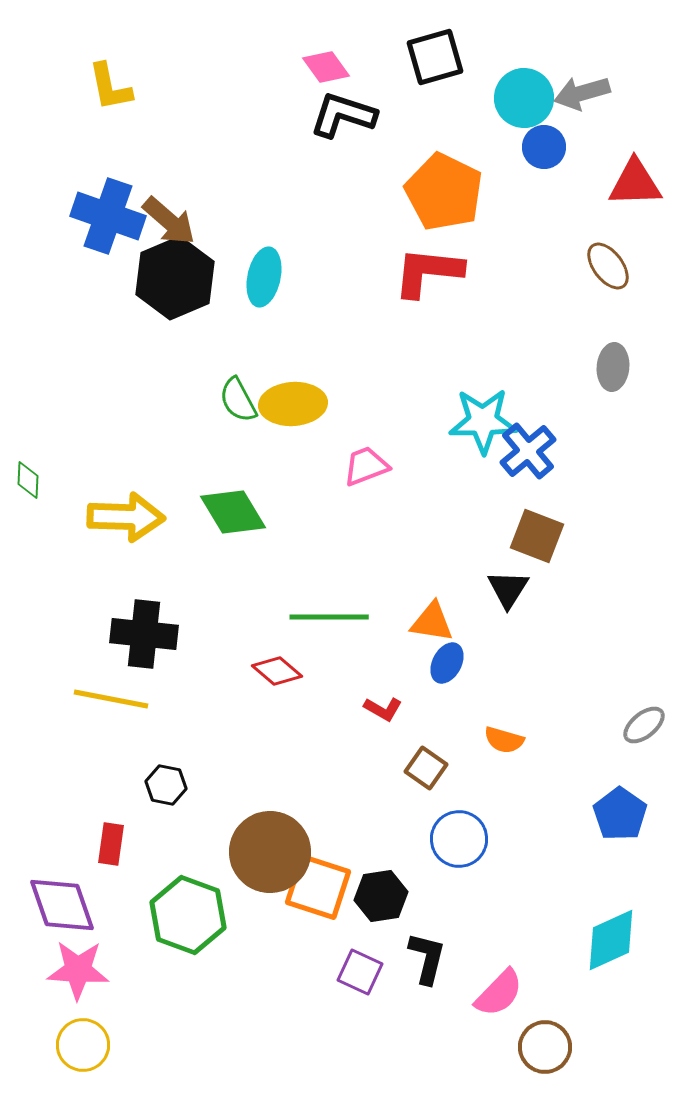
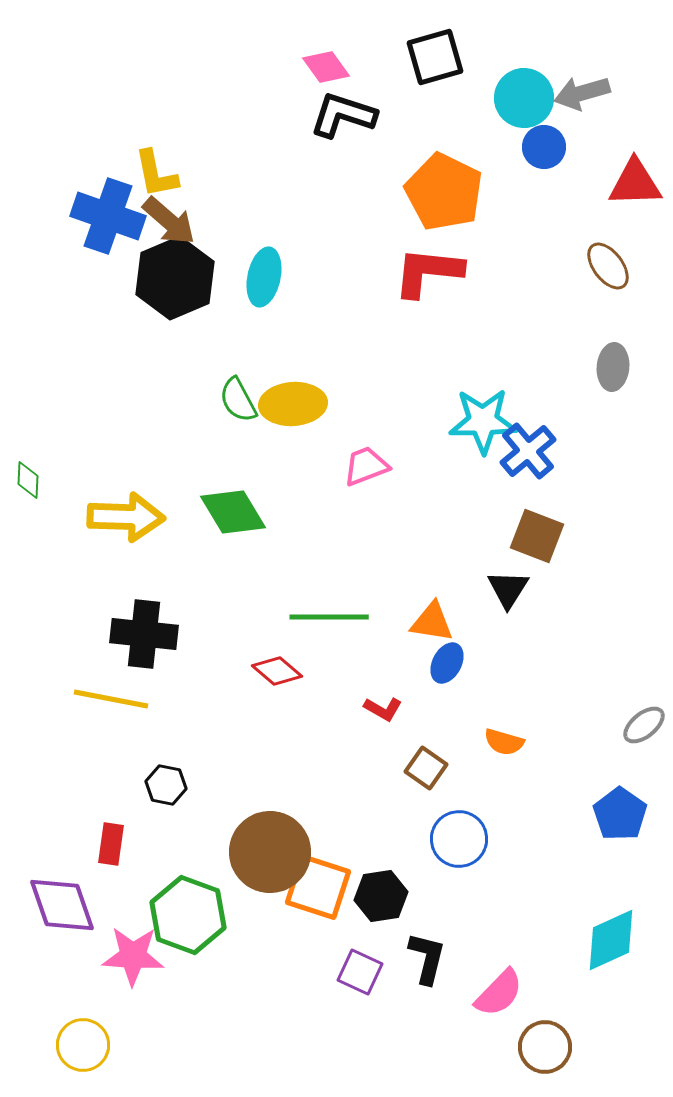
yellow L-shape at (110, 87): moved 46 px right, 87 px down
orange semicircle at (504, 740): moved 2 px down
pink star at (78, 970): moved 55 px right, 14 px up
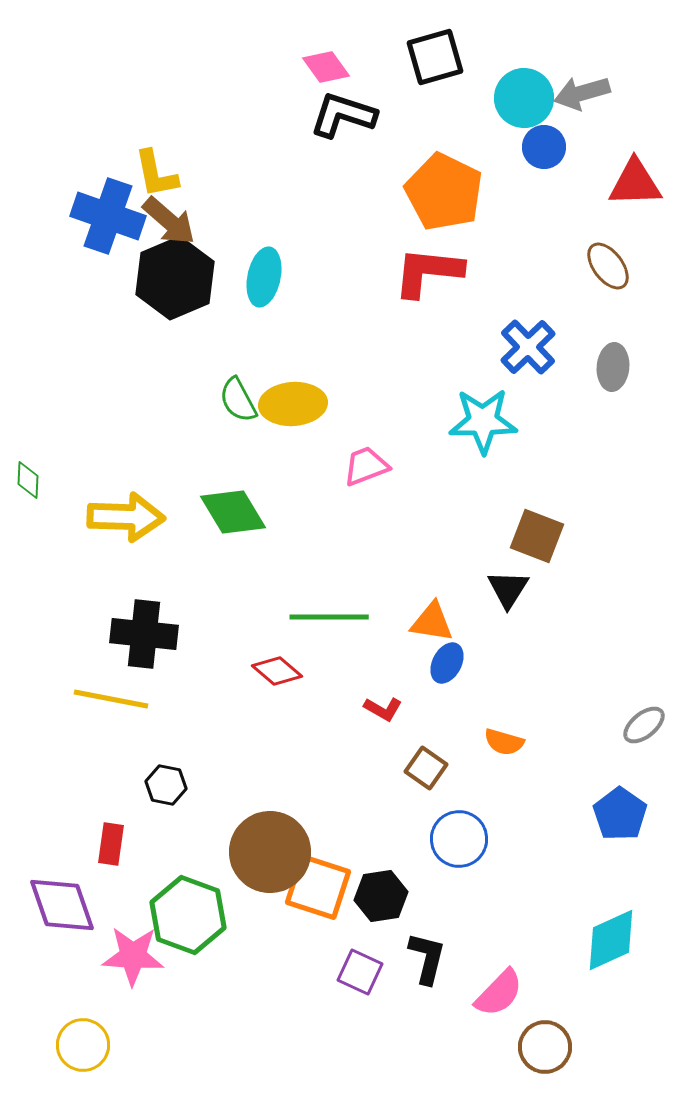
blue cross at (528, 451): moved 104 px up; rotated 4 degrees counterclockwise
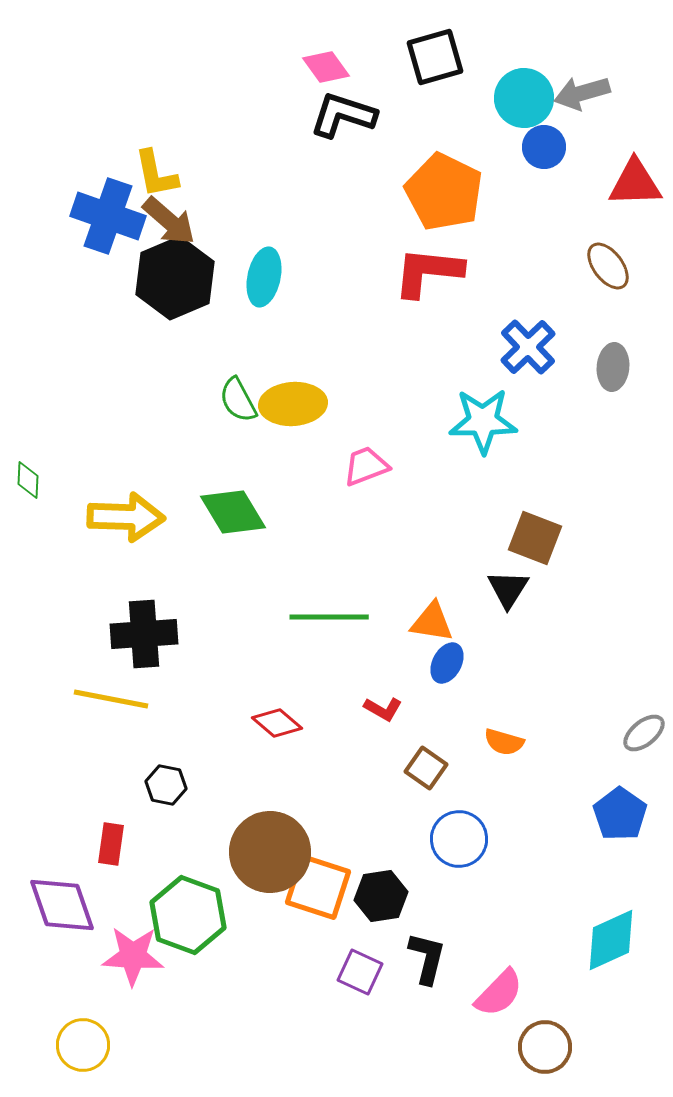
brown square at (537, 536): moved 2 px left, 2 px down
black cross at (144, 634): rotated 10 degrees counterclockwise
red diamond at (277, 671): moved 52 px down
gray ellipse at (644, 725): moved 8 px down
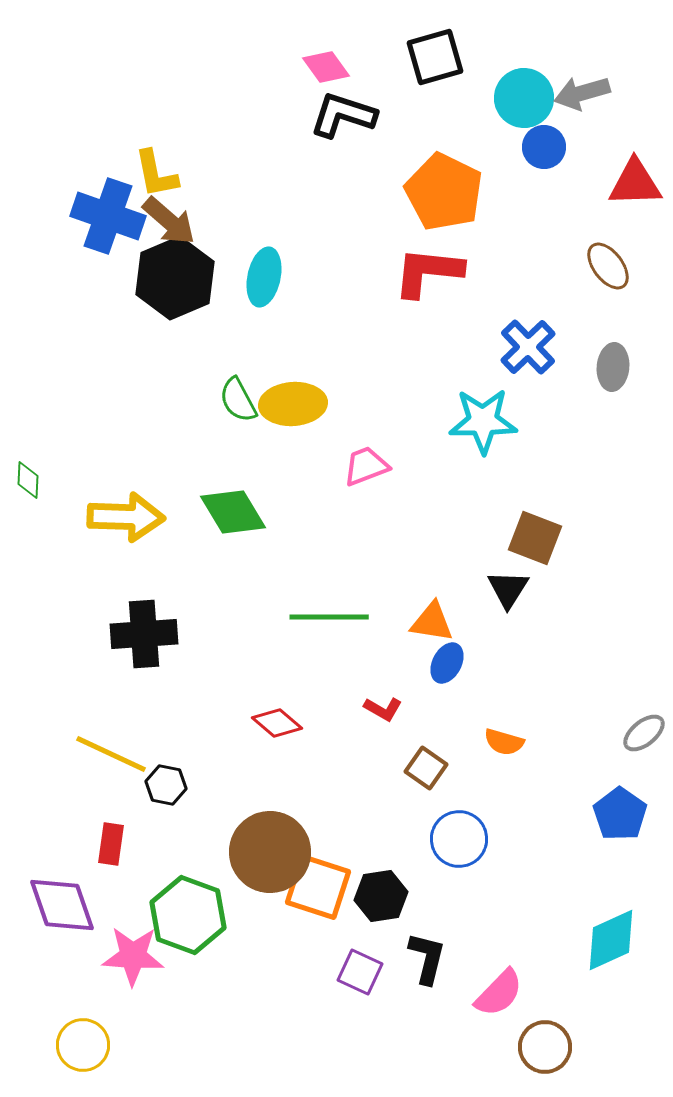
yellow line at (111, 699): moved 55 px down; rotated 14 degrees clockwise
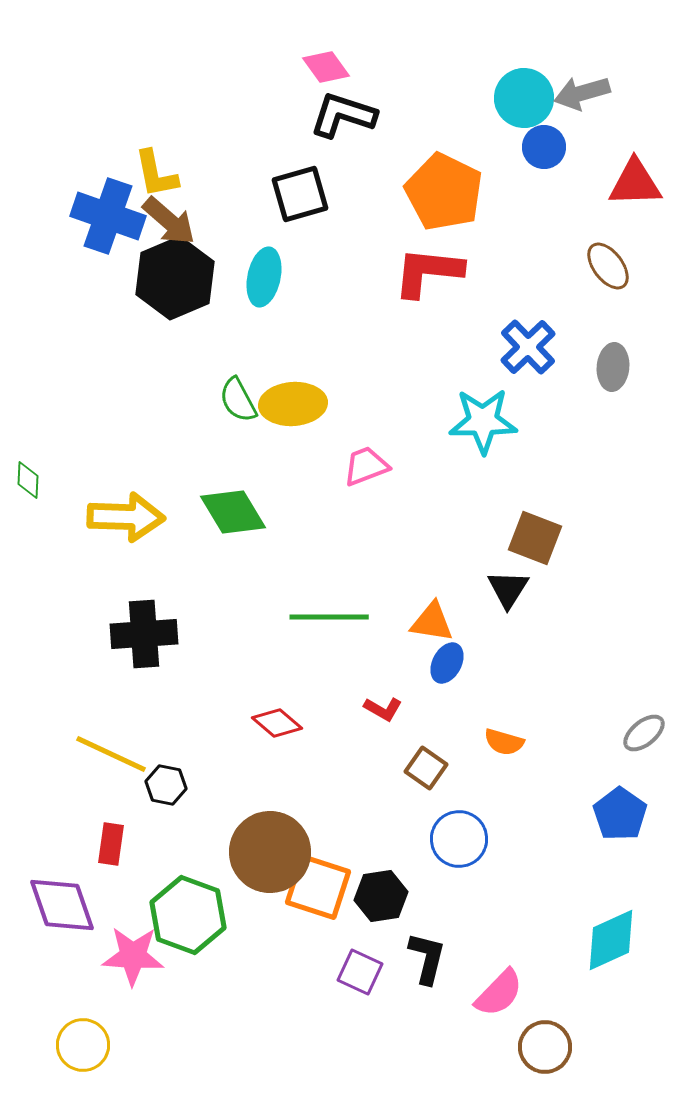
black square at (435, 57): moved 135 px left, 137 px down
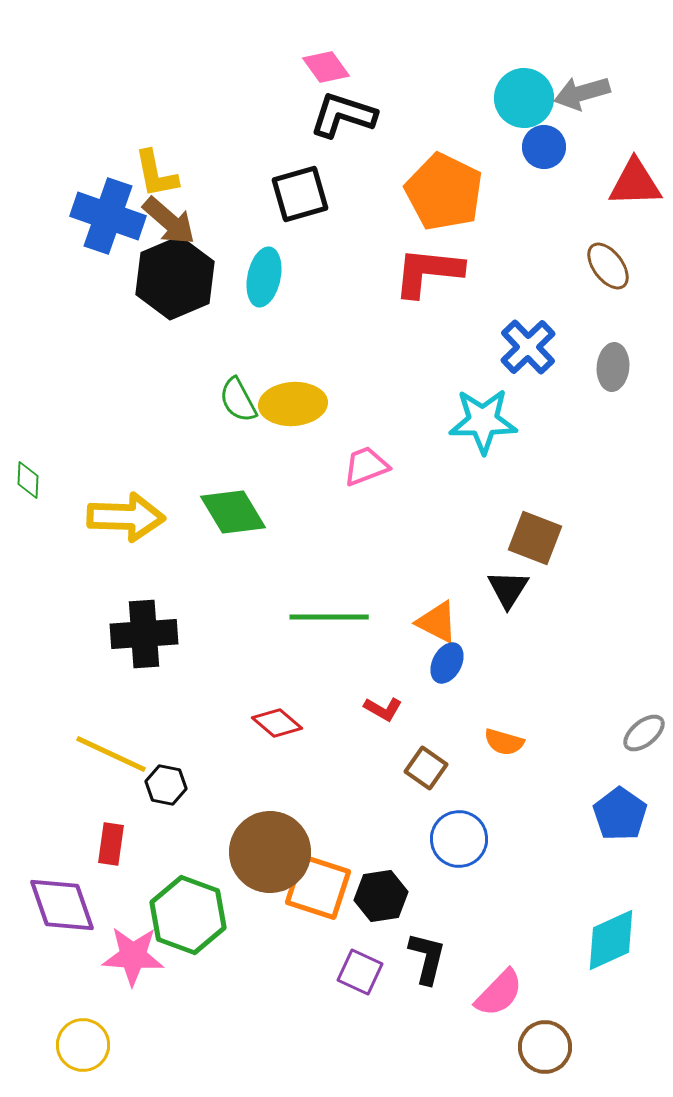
orange triangle at (432, 622): moved 5 px right; rotated 18 degrees clockwise
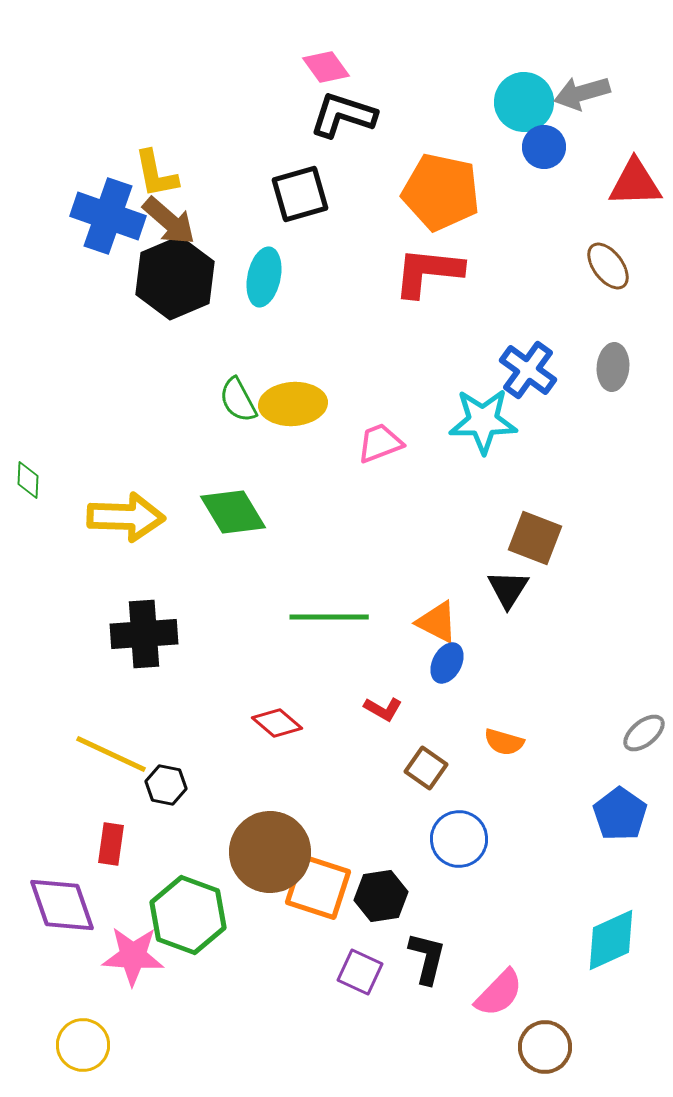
cyan circle at (524, 98): moved 4 px down
orange pentagon at (444, 192): moved 3 px left; rotated 14 degrees counterclockwise
blue cross at (528, 347): moved 23 px down; rotated 10 degrees counterclockwise
pink trapezoid at (366, 466): moved 14 px right, 23 px up
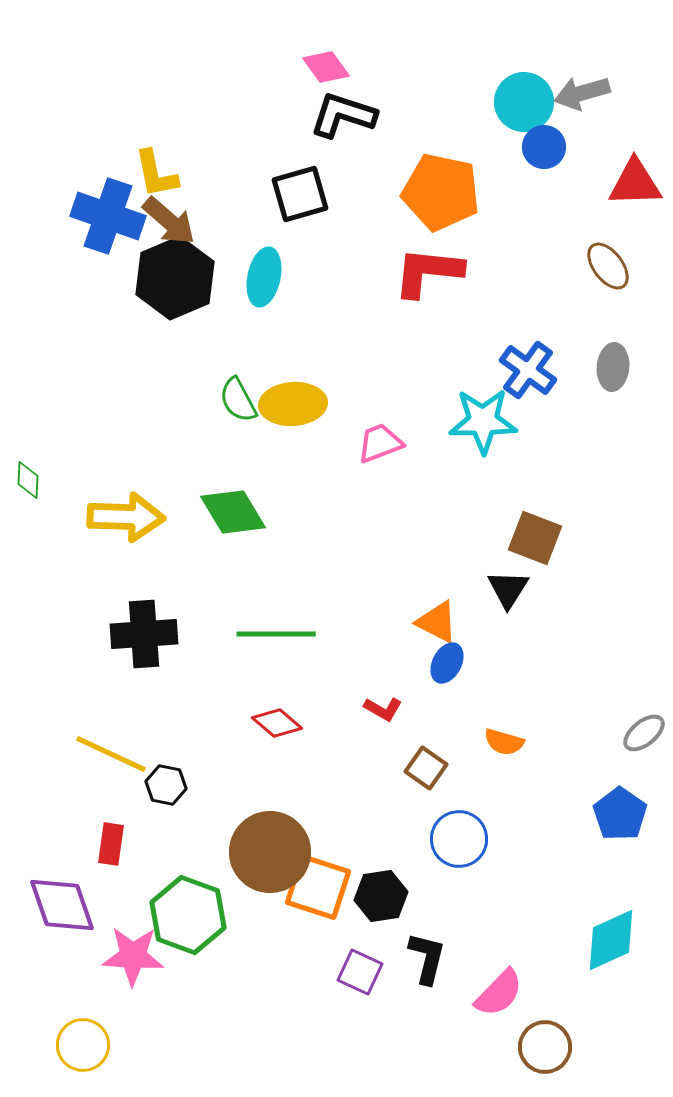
green line at (329, 617): moved 53 px left, 17 px down
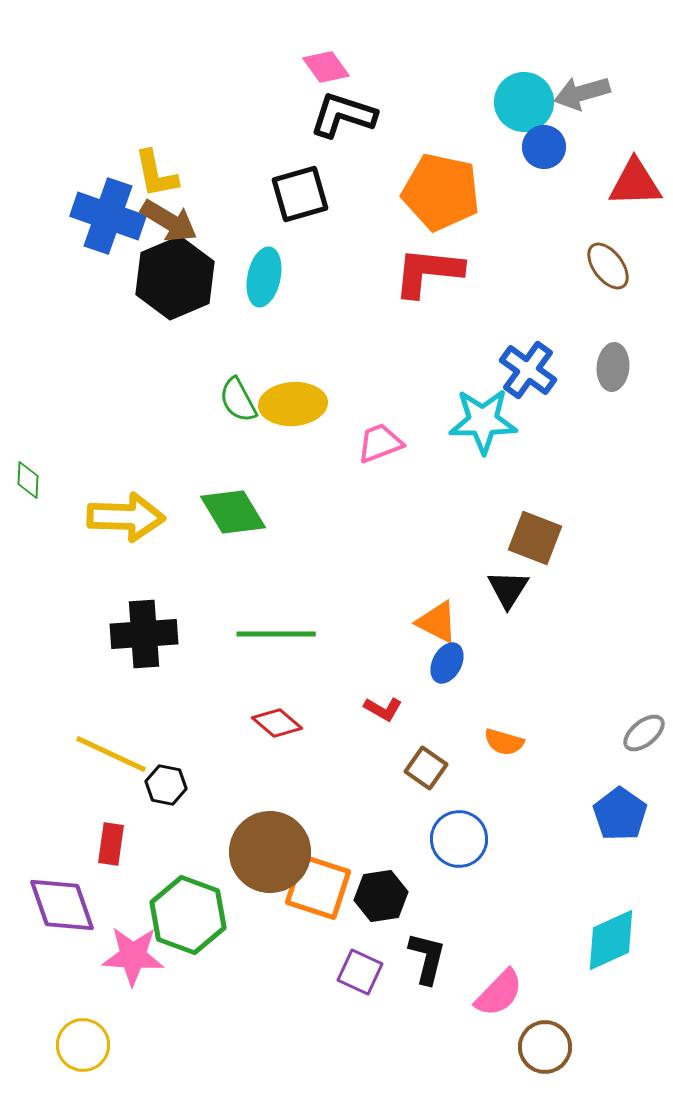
brown arrow at (169, 221): rotated 10 degrees counterclockwise
